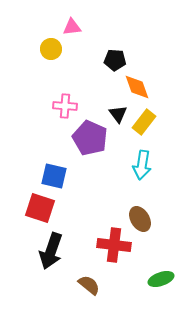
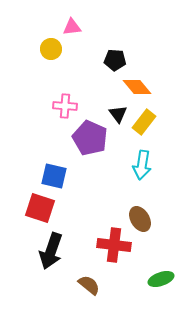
orange diamond: rotated 20 degrees counterclockwise
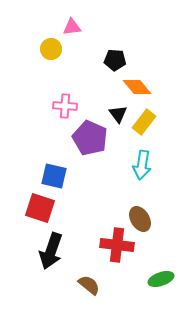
red cross: moved 3 px right
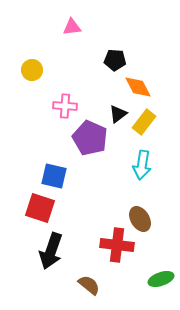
yellow circle: moved 19 px left, 21 px down
orange diamond: moved 1 px right; rotated 12 degrees clockwise
black triangle: rotated 30 degrees clockwise
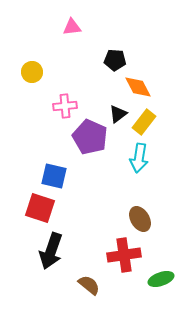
yellow circle: moved 2 px down
pink cross: rotated 10 degrees counterclockwise
purple pentagon: moved 1 px up
cyan arrow: moved 3 px left, 7 px up
red cross: moved 7 px right, 10 px down; rotated 16 degrees counterclockwise
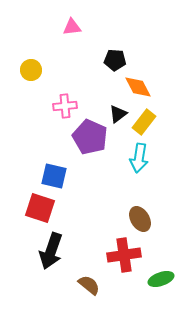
yellow circle: moved 1 px left, 2 px up
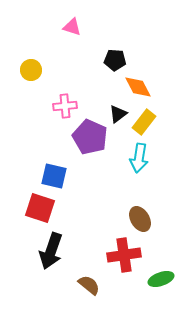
pink triangle: rotated 24 degrees clockwise
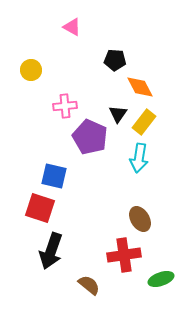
pink triangle: rotated 12 degrees clockwise
orange diamond: moved 2 px right
black triangle: rotated 18 degrees counterclockwise
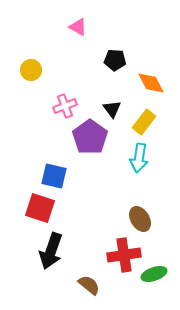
pink triangle: moved 6 px right
orange diamond: moved 11 px right, 4 px up
pink cross: rotated 15 degrees counterclockwise
black triangle: moved 6 px left, 5 px up; rotated 12 degrees counterclockwise
purple pentagon: rotated 12 degrees clockwise
green ellipse: moved 7 px left, 5 px up
